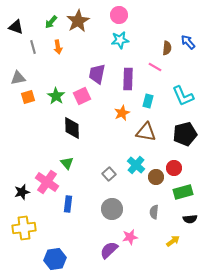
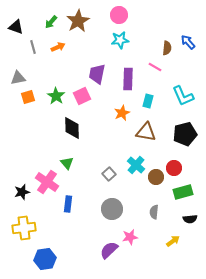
orange arrow: rotated 104 degrees counterclockwise
blue hexagon: moved 10 px left
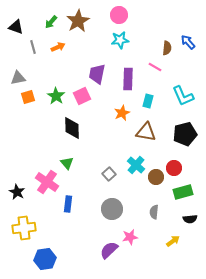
black star: moved 5 px left; rotated 28 degrees counterclockwise
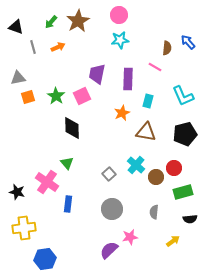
black star: rotated 14 degrees counterclockwise
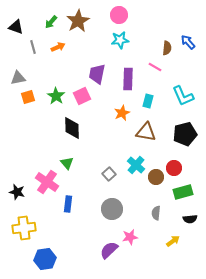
gray semicircle: moved 2 px right, 1 px down
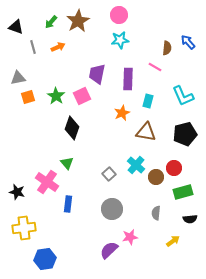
black diamond: rotated 20 degrees clockwise
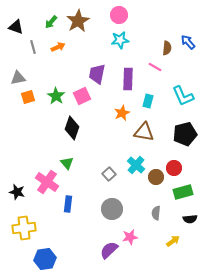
brown triangle: moved 2 px left
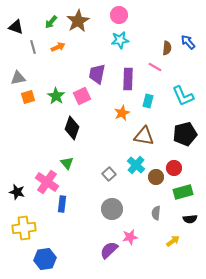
brown triangle: moved 4 px down
blue rectangle: moved 6 px left
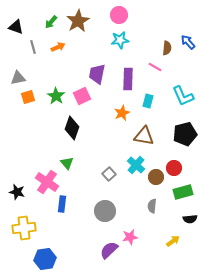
gray circle: moved 7 px left, 2 px down
gray semicircle: moved 4 px left, 7 px up
